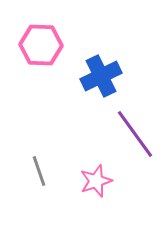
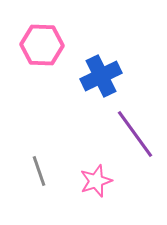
pink hexagon: moved 1 px right
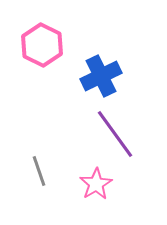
pink hexagon: rotated 24 degrees clockwise
purple line: moved 20 px left
pink star: moved 3 px down; rotated 12 degrees counterclockwise
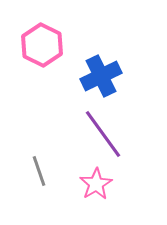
purple line: moved 12 px left
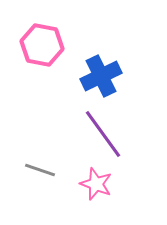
pink hexagon: rotated 15 degrees counterclockwise
gray line: moved 1 px right, 1 px up; rotated 52 degrees counterclockwise
pink star: rotated 20 degrees counterclockwise
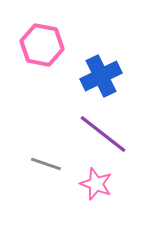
purple line: rotated 16 degrees counterclockwise
gray line: moved 6 px right, 6 px up
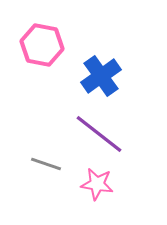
blue cross: rotated 9 degrees counterclockwise
purple line: moved 4 px left
pink star: moved 1 px right; rotated 12 degrees counterclockwise
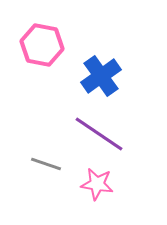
purple line: rotated 4 degrees counterclockwise
